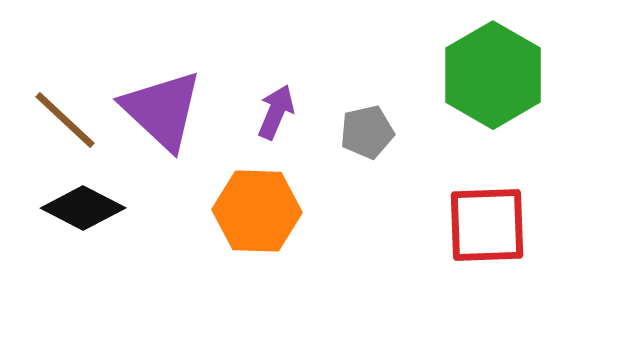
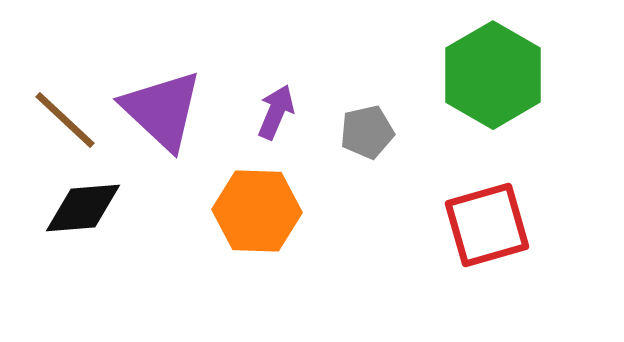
black diamond: rotated 32 degrees counterclockwise
red square: rotated 14 degrees counterclockwise
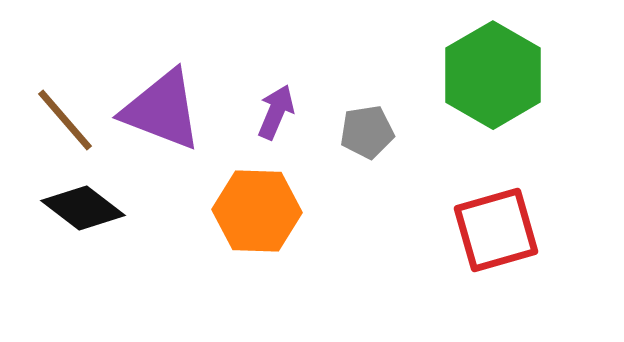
purple triangle: rotated 22 degrees counterclockwise
brown line: rotated 6 degrees clockwise
gray pentagon: rotated 4 degrees clockwise
black diamond: rotated 42 degrees clockwise
red square: moved 9 px right, 5 px down
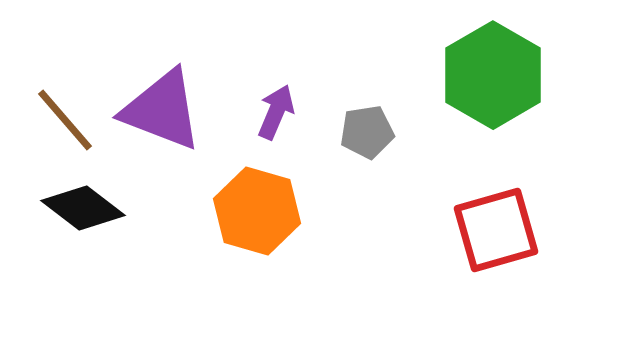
orange hexagon: rotated 14 degrees clockwise
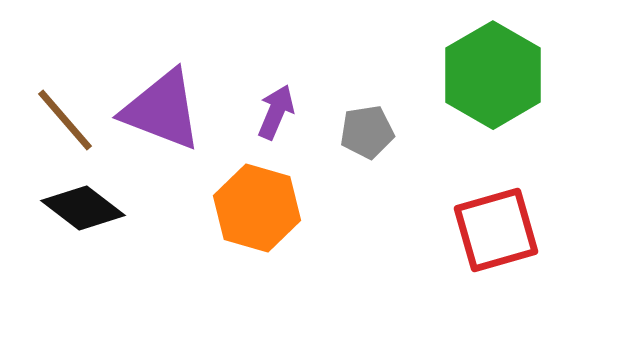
orange hexagon: moved 3 px up
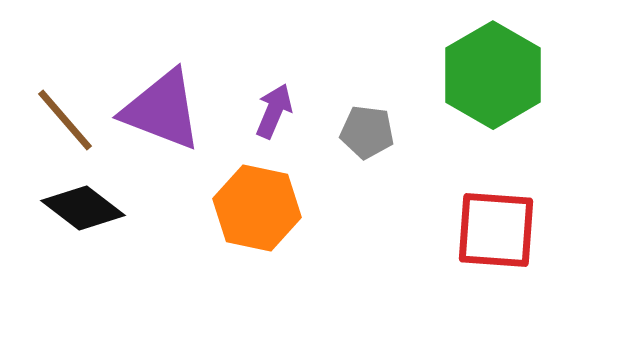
purple arrow: moved 2 px left, 1 px up
gray pentagon: rotated 16 degrees clockwise
orange hexagon: rotated 4 degrees counterclockwise
red square: rotated 20 degrees clockwise
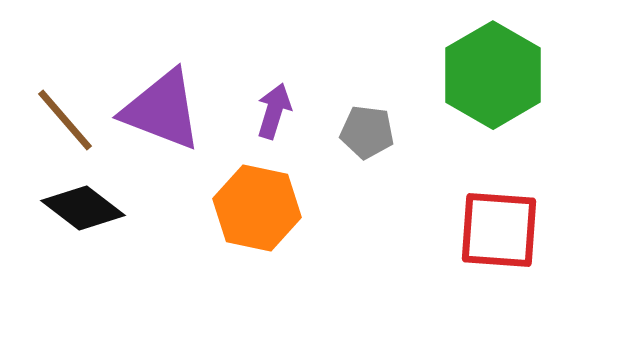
purple arrow: rotated 6 degrees counterclockwise
red square: moved 3 px right
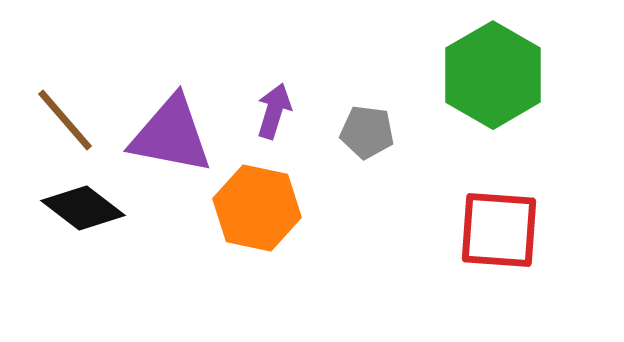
purple triangle: moved 9 px right, 25 px down; rotated 10 degrees counterclockwise
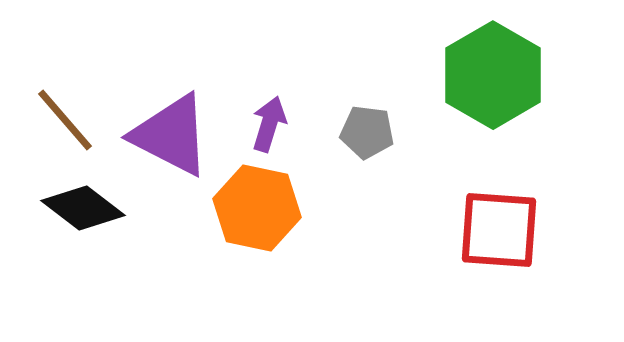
purple arrow: moved 5 px left, 13 px down
purple triangle: rotated 16 degrees clockwise
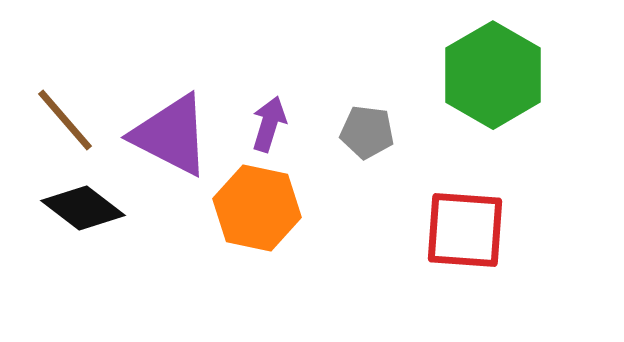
red square: moved 34 px left
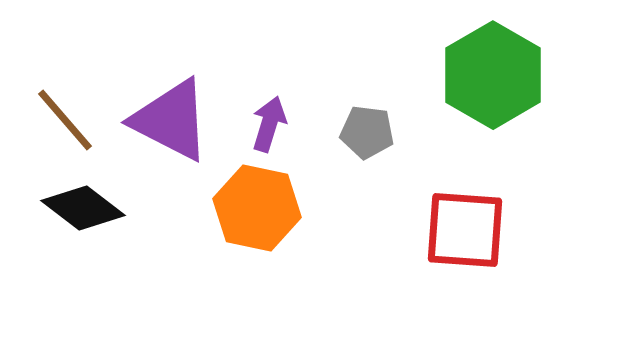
purple triangle: moved 15 px up
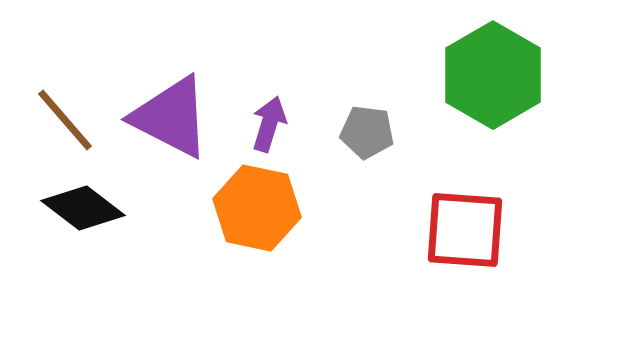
purple triangle: moved 3 px up
